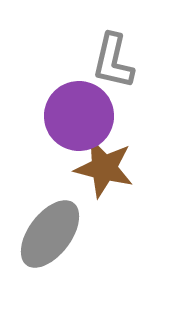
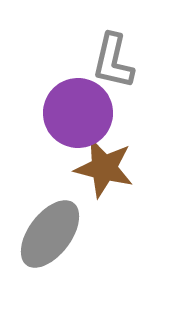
purple circle: moved 1 px left, 3 px up
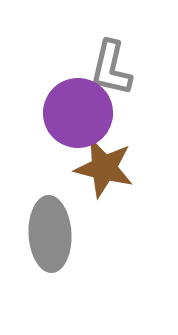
gray L-shape: moved 2 px left, 7 px down
gray ellipse: rotated 40 degrees counterclockwise
